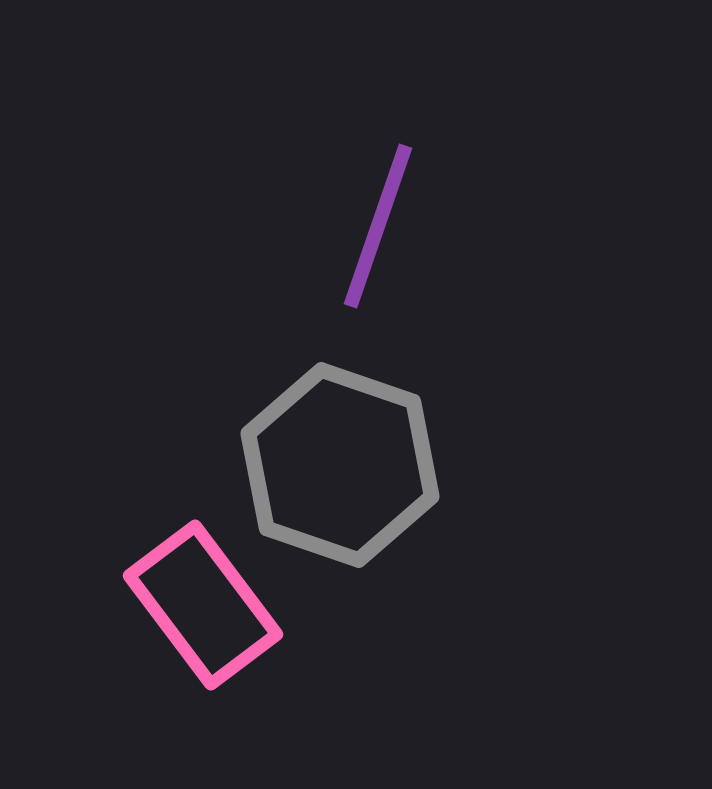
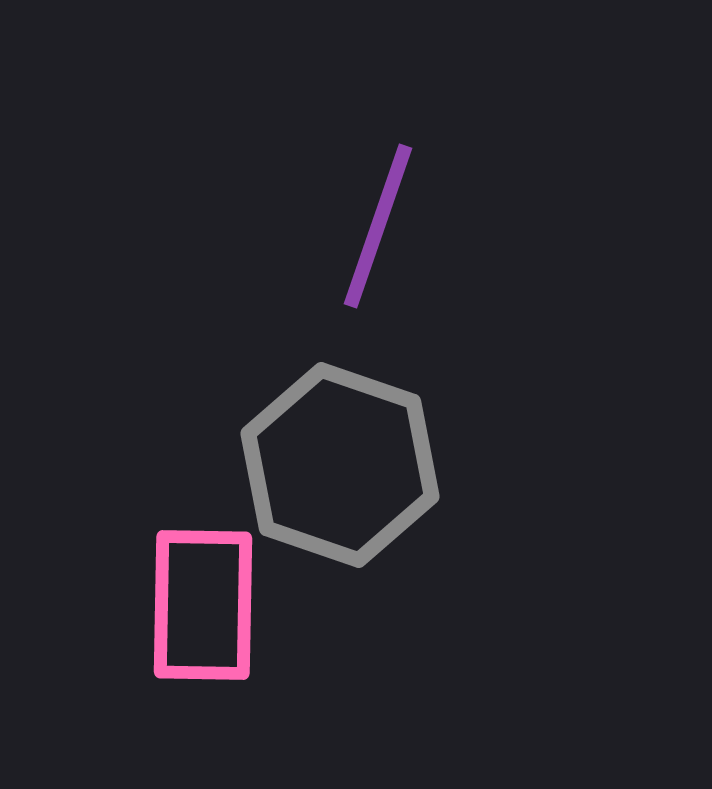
pink rectangle: rotated 38 degrees clockwise
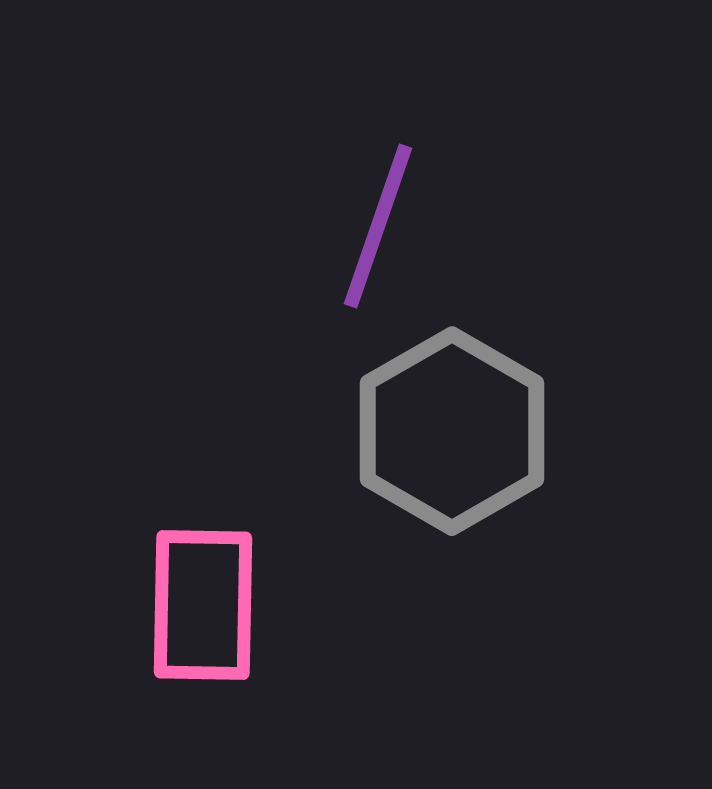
gray hexagon: moved 112 px right, 34 px up; rotated 11 degrees clockwise
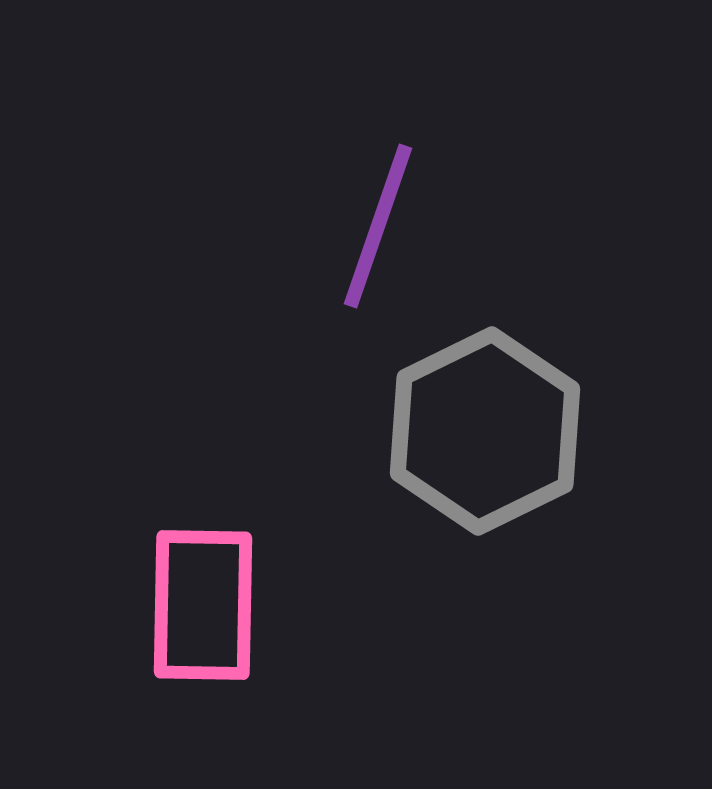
gray hexagon: moved 33 px right; rotated 4 degrees clockwise
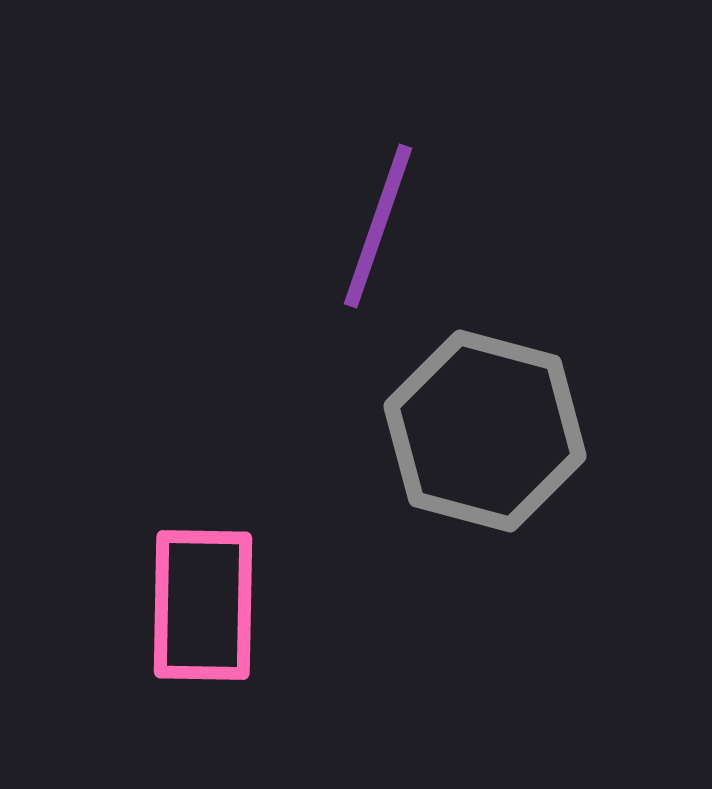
gray hexagon: rotated 19 degrees counterclockwise
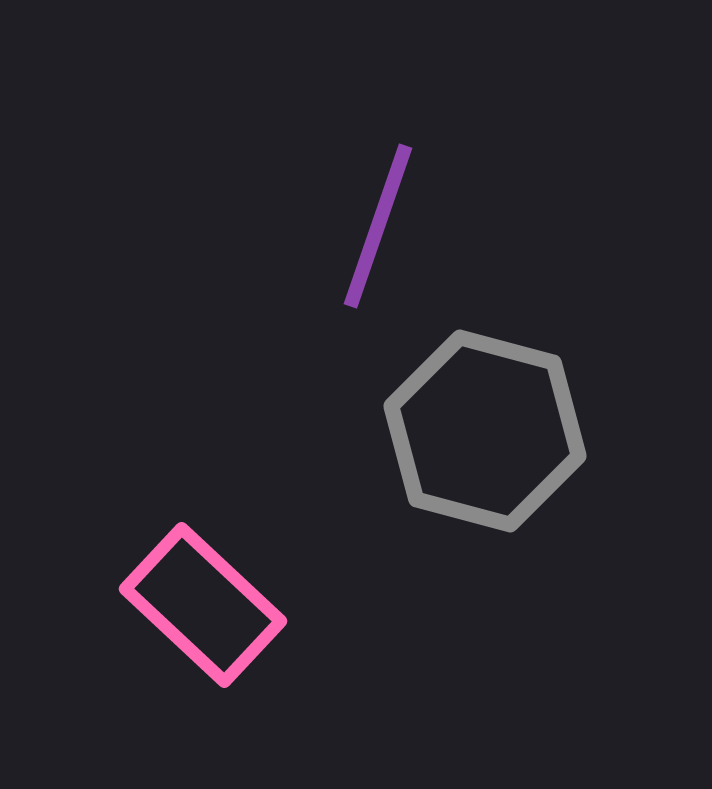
pink rectangle: rotated 48 degrees counterclockwise
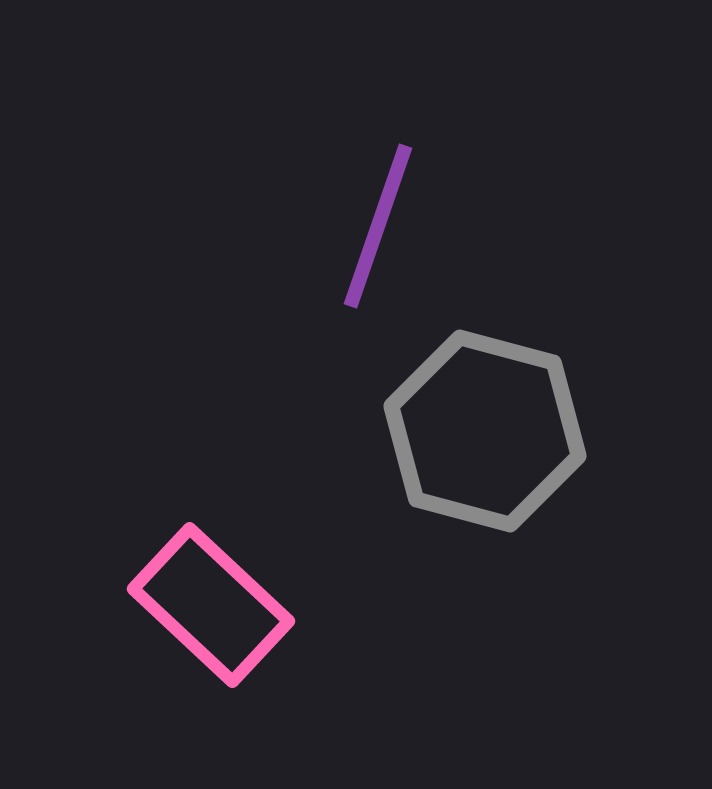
pink rectangle: moved 8 px right
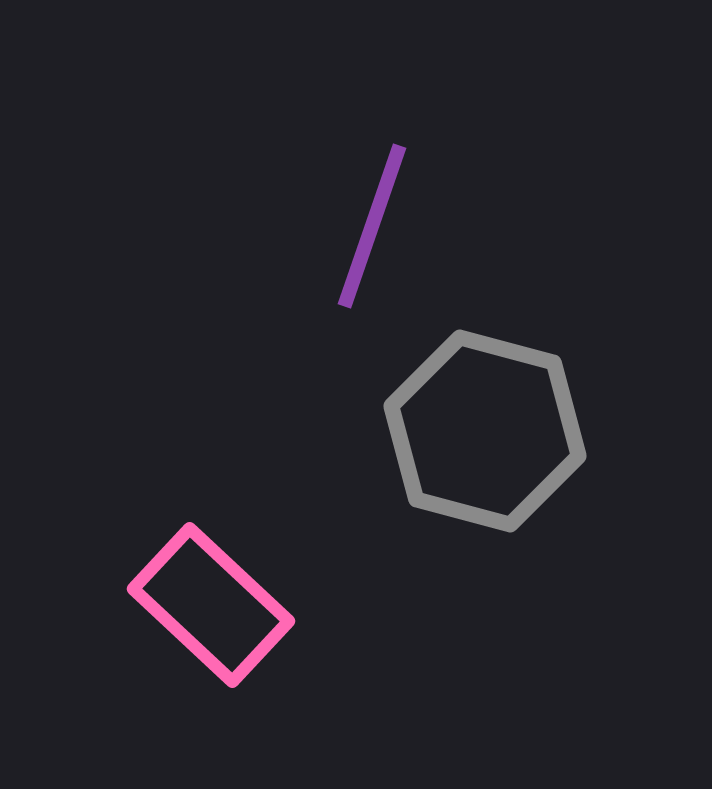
purple line: moved 6 px left
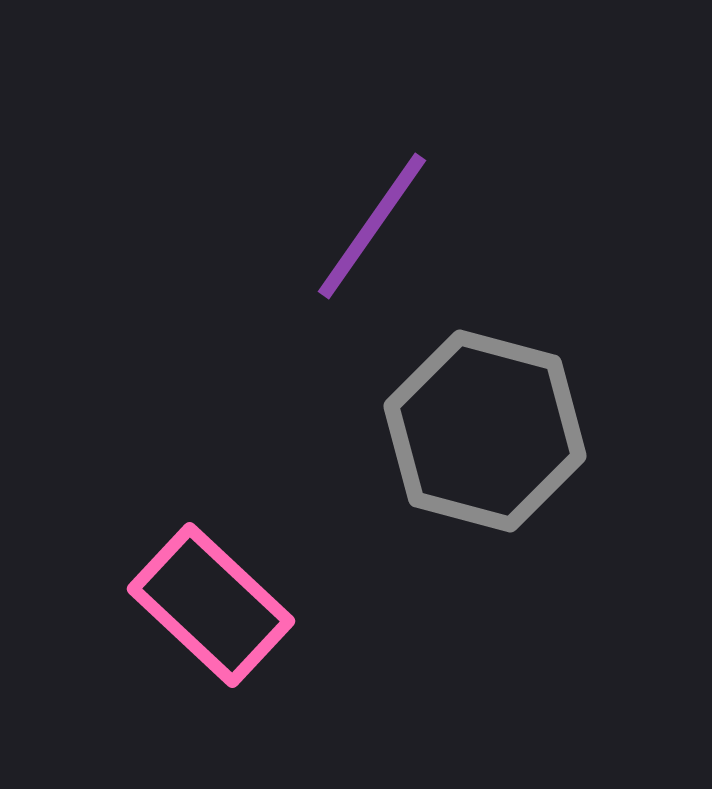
purple line: rotated 16 degrees clockwise
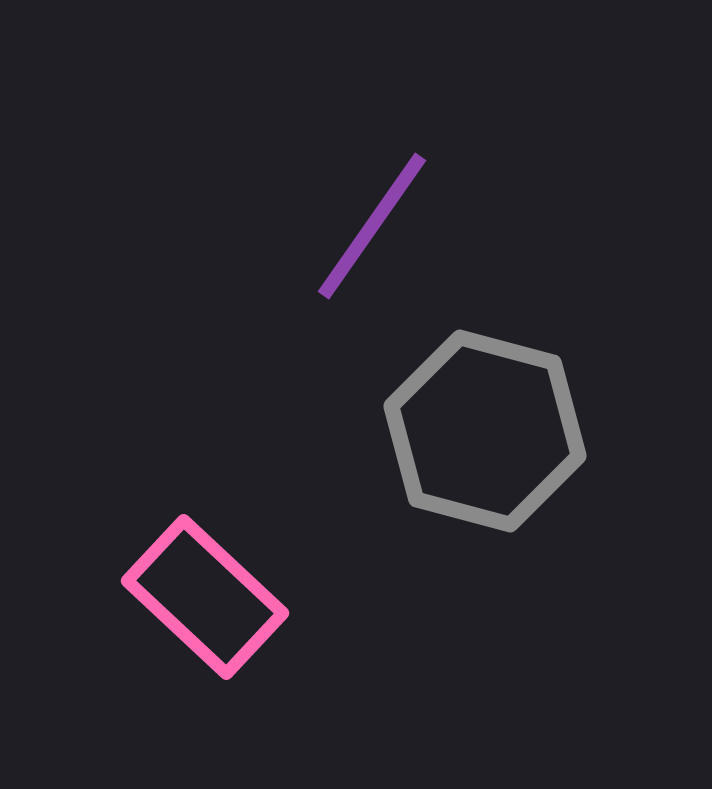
pink rectangle: moved 6 px left, 8 px up
